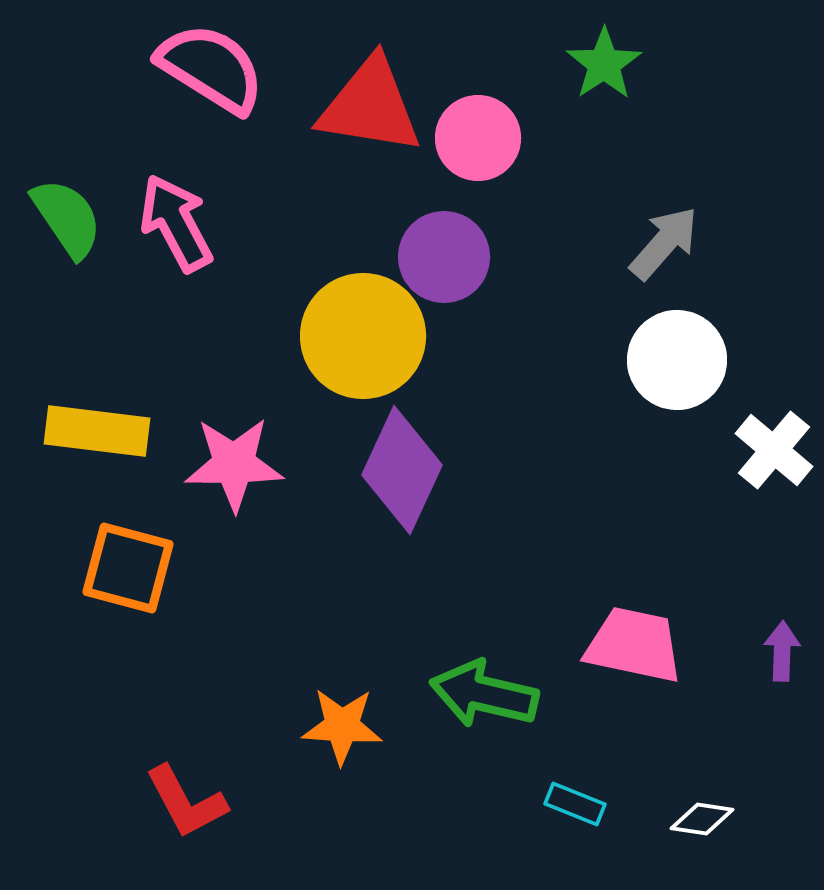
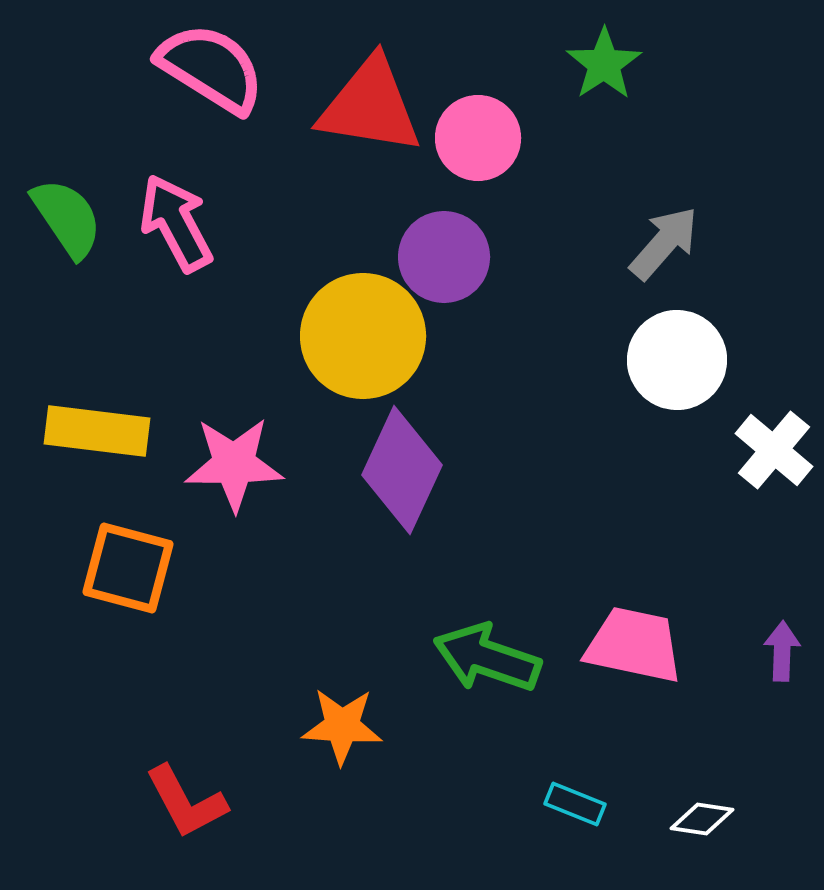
green arrow: moved 3 px right, 36 px up; rotated 6 degrees clockwise
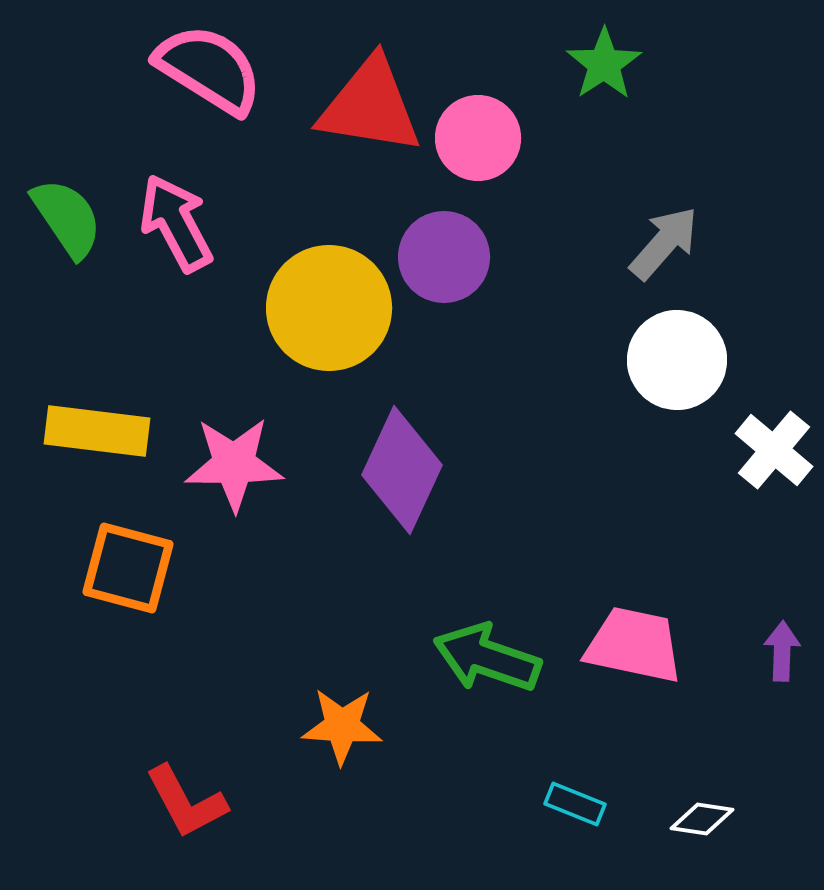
pink semicircle: moved 2 px left, 1 px down
yellow circle: moved 34 px left, 28 px up
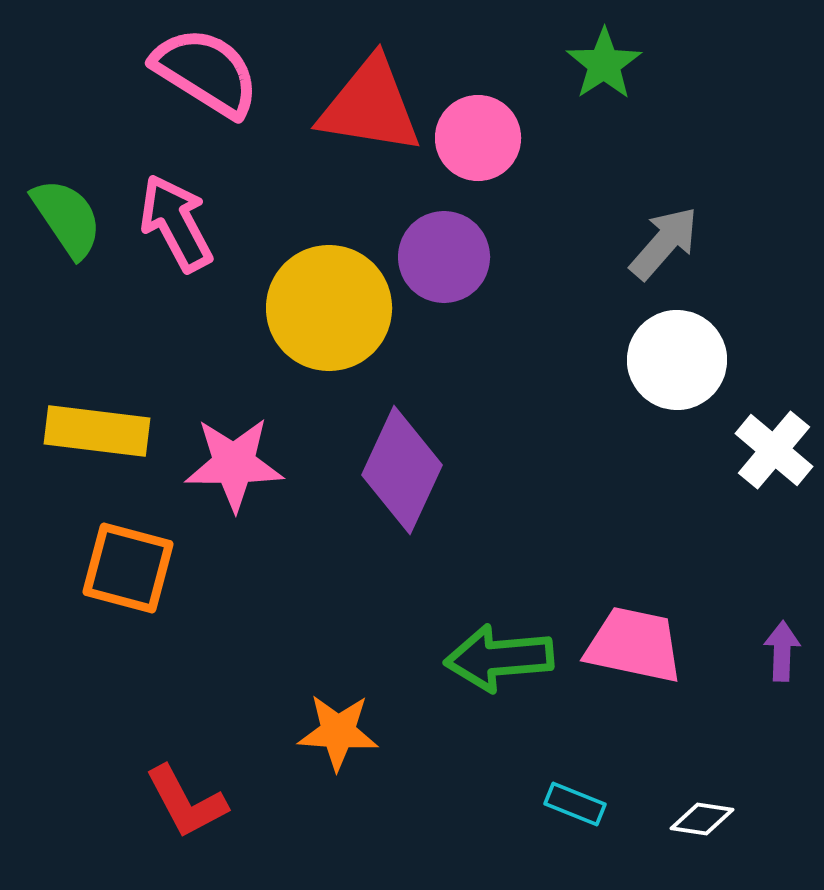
pink semicircle: moved 3 px left, 3 px down
green arrow: moved 12 px right; rotated 24 degrees counterclockwise
orange star: moved 4 px left, 6 px down
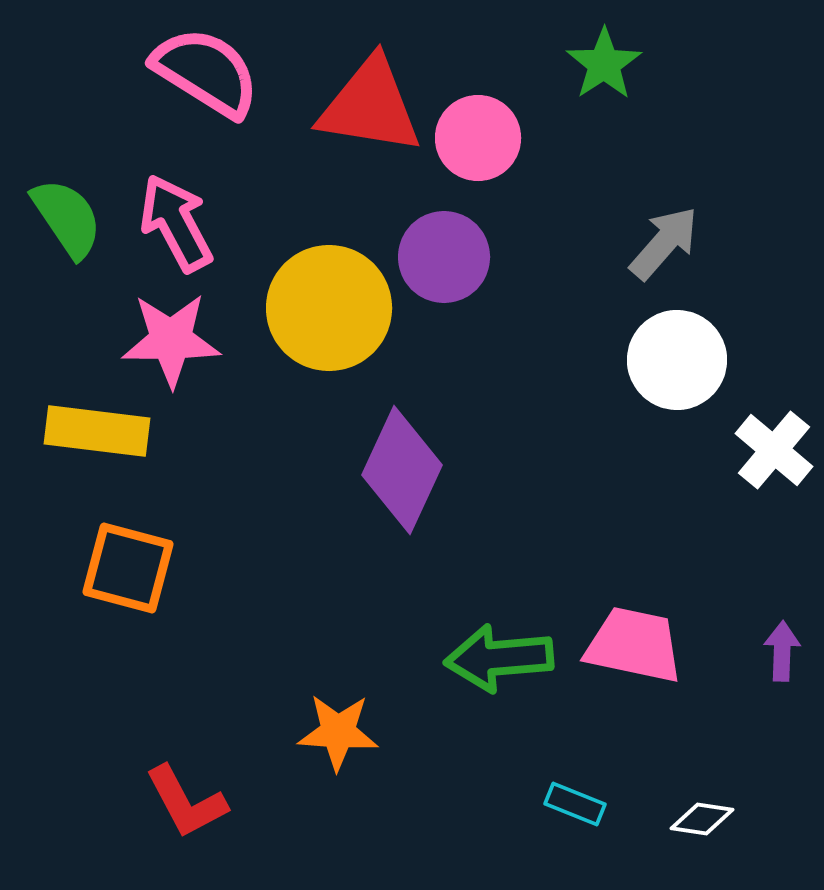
pink star: moved 63 px left, 124 px up
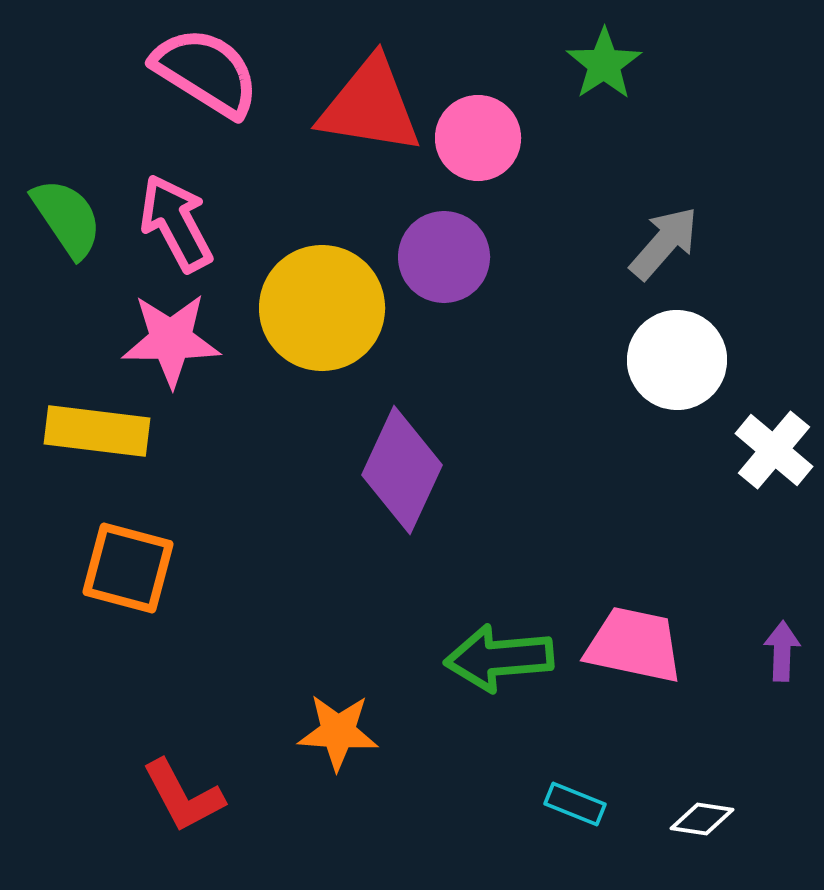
yellow circle: moved 7 px left
red L-shape: moved 3 px left, 6 px up
